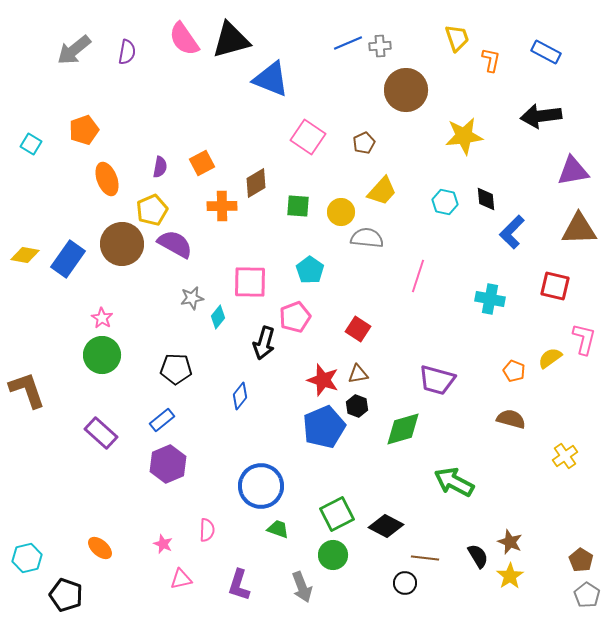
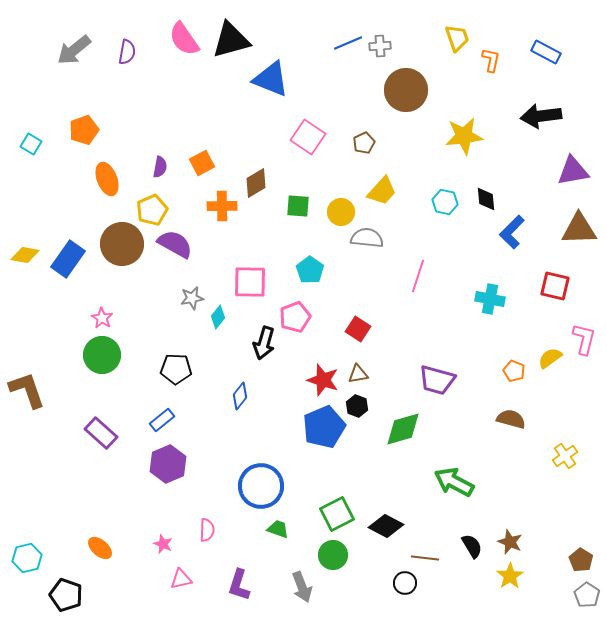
black semicircle at (478, 556): moved 6 px left, 10 px up
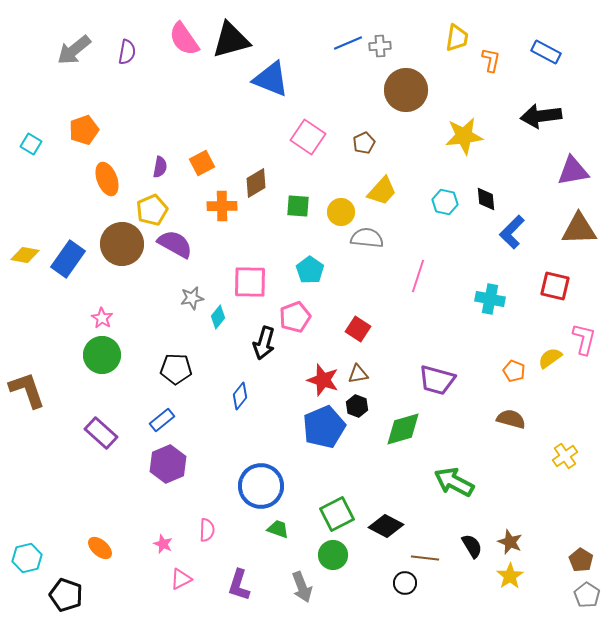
yellow trapezoid at (457, 38): rotated 28 degrees clockwise
pink triangle at (181, 579): rotated 15 degrees counterclockwise
